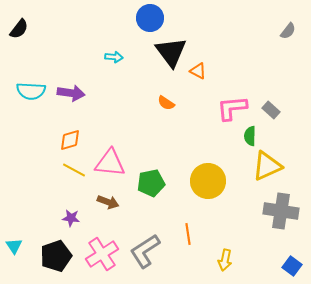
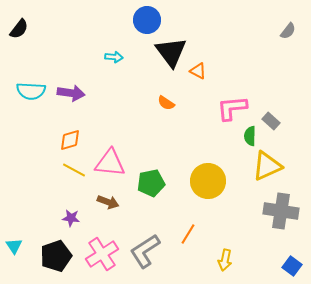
blue circle: moved 3 px left, 2 px down
gray rectangle: moved 11 px down
orange line: rotated 40 degrees clockwise
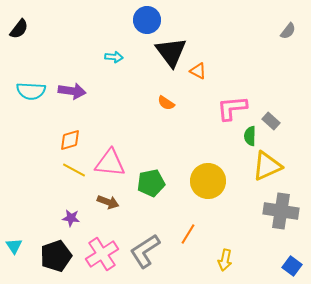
purple arrow: moved 1 px right, 2 px up
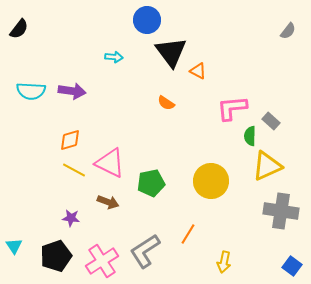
pink triangle: rotated 20 degrees clockwise
yellow circle: moved 3 px right
pink cross: moved 7 px down
yellow arrow: moved 1 px left, 2 px down
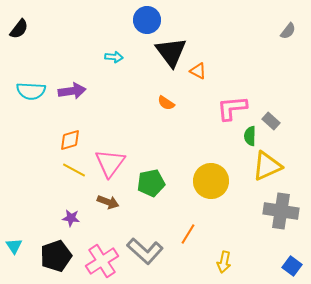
purple arrow: rotated 16 degrees counterclockwise
pink triangle: rotated 40 degrees clockwise
gray L-shape: rotated 105 degrees counterclockwise
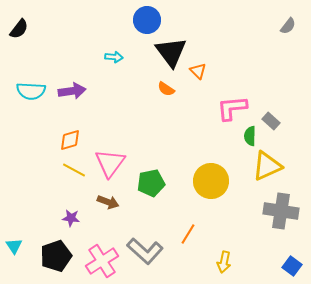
gray semicircle: moved 5 px up
orange triangle: rotated 18 degrees clockwise
orange semicircle: moved 14 px up
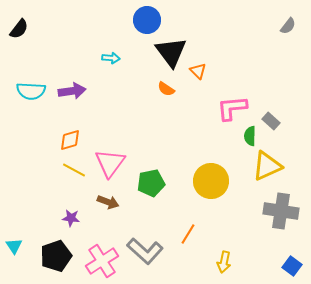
cyan arrow: moved 3 px left, 1 px down
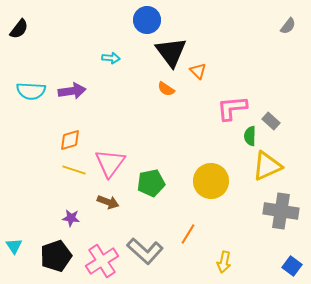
yellow line: rotated 10 degrees counterclockwise
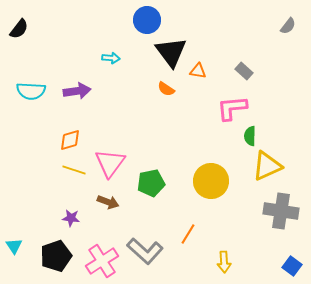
orange triangle: rotated 36 degrees counterclockwise
purple arrow: moved 5 px right
gray rectangle: moved 27 px left, 50 px up
yellow arrow: rotated 15 degrees counterclockwise
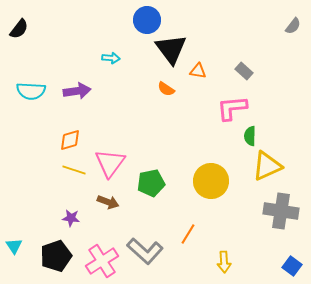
gray semicircle: moved 5 px right
black triangle: moved 3 px up
